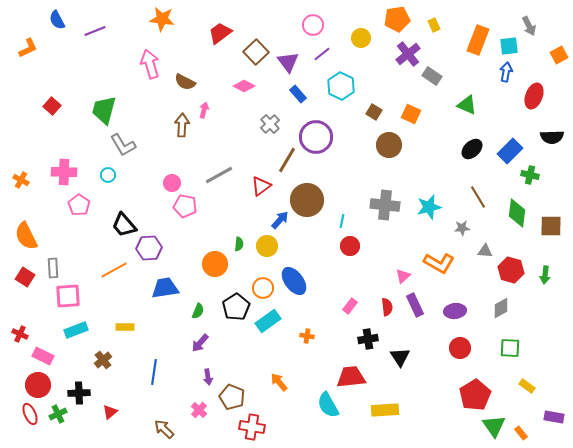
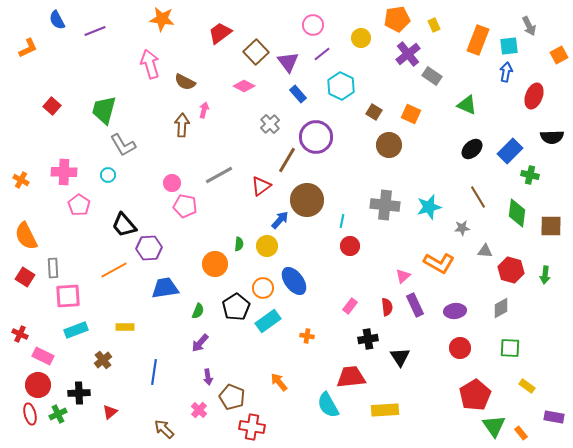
red ellipse at (30, 414): rotated 10 degrees clockwise
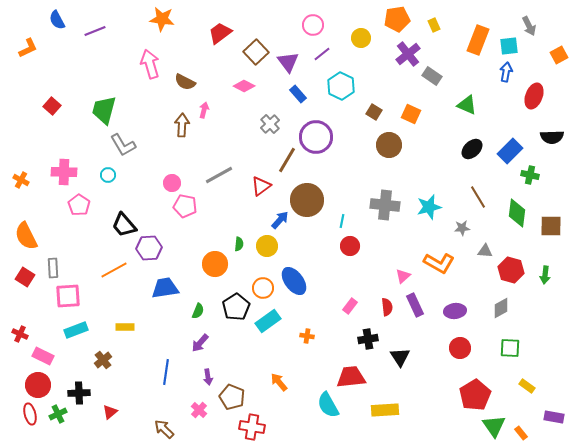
blue line at (154, 372): moved 12 px right
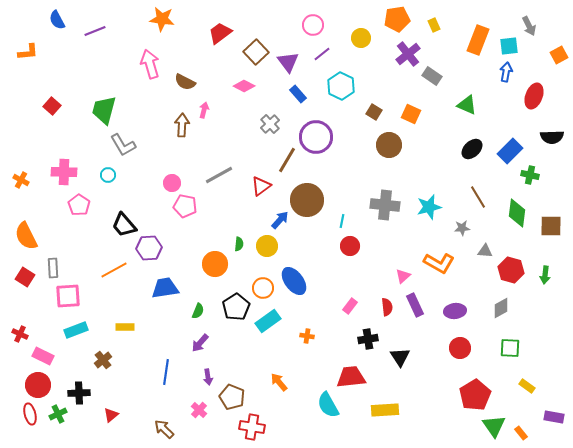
orange L-shape at (28, 48): moved 4 px down; rotated 20 degrees clockwise
red triangle at (110, 412): moved 1 px right, 3 px down
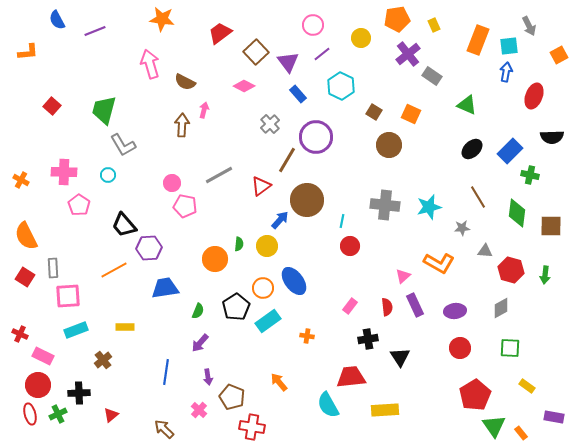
orange circle at (215, 264): moved 5 px up
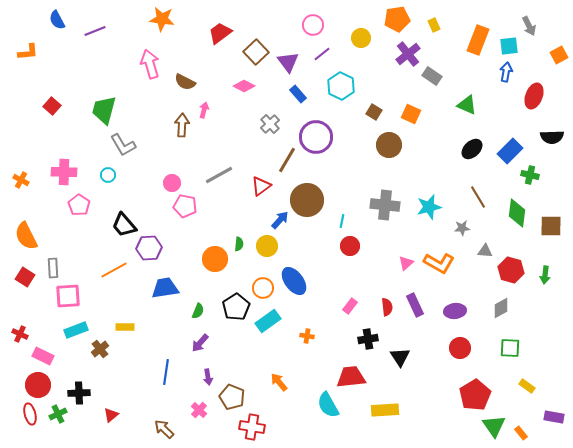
pink triangle at (403, 276): moved 3 px right, 13 px up
brown cross at (103, 360): moved 3 px left, 11 px up
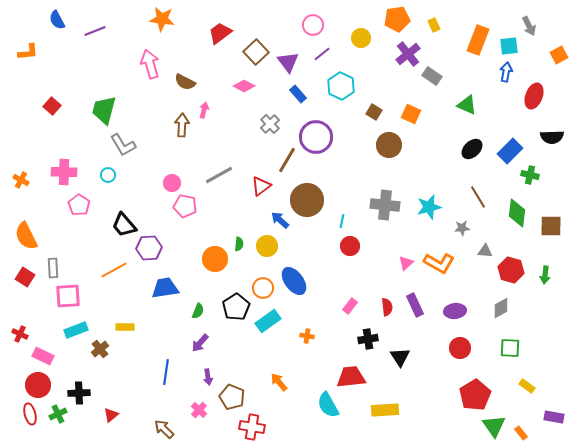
blue arrow at (280, 220): rotated 90 degrees counterclockwise
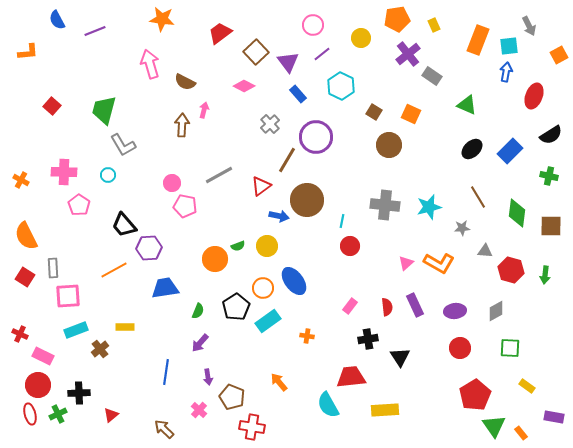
black semicircle at (552, 137): moved 1 px left, 2 px up; rotated 30 degrees counterclockwise
green cross at (530, 175): moved 19 px right, 1 px down
blue arrow at (280, 220): moved 1 px left, 4 px up; rotated 150 degrees clockwise
green semicircle at (239, 244): moved 1 px left, 2 px down; rotated 64 degrees clockwise
gray diamond at (501, 308): moved 5 px left, 3 px down
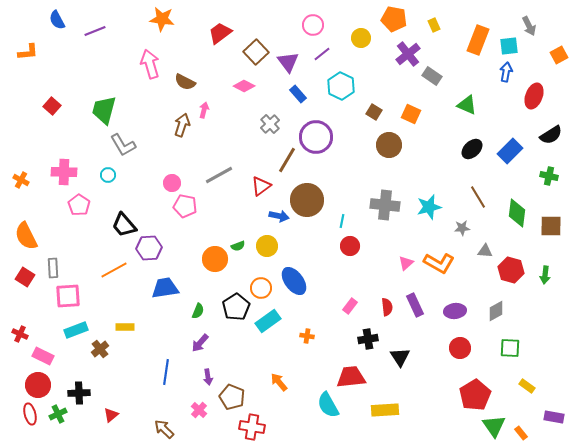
orange pentagon at (397, 19): moved 3 px left; rotated 20 degrees clockwise
brown arrow at (182, 125): rotated 15 degrees clockwise
orange circle at (263, 288): moved 2 px left
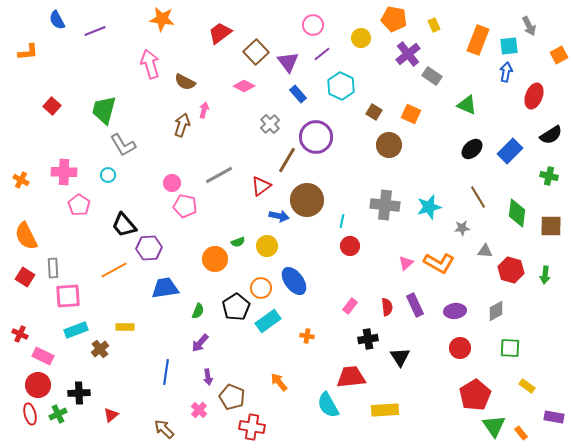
green semicircle at (238, 246): moved 4 px up
